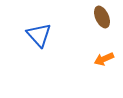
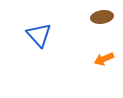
brown ellipse: rotated 75 degrees counterclockwise
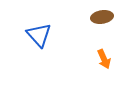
orange arrow: rotated 90 degrees counterclockwise
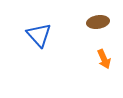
brown ellipse: moved 4 px left, 5 px down
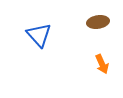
orange arrow: moved 2 px left, 5 px down
